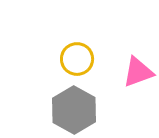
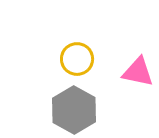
pink triangle: rotated 32 degrees clockwise
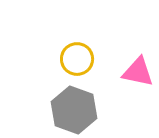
gray hexagon: rotated 9 degrees counterclockwise
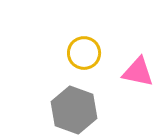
yellow circle: moved 7 px right, 6 px up
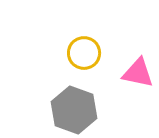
pink triangle: moved 1 px down
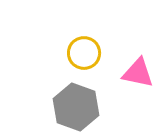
gray hexagon: moved 2 px right, 3 px up
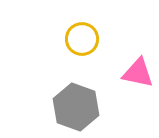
yellow circle: moved 2 px left, 14 px up
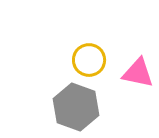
yellow circle: moved 7 px right, 21 px down
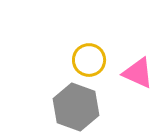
pink triangle: rotated 12 degrees clockwise
